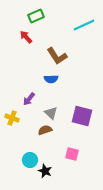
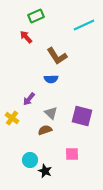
yellow cross: rotated 16 degrees clockwise
pink square: rotated 16 degrees counterclockwise
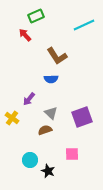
red arrow: moved 1 px left, 2 px up
purple square: moved 1 px down; rotated 35 degrees counterclockwise
black star: moved 3 px right
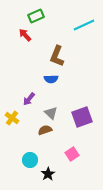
brown L-shape: rotated 55 degrees clockwise
pink square: rotated 32 degrees counterclockwise
black star: moved 3 px down; rotated 16 degrees clockwise
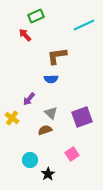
brown L-shape: rotated 60 degrees clockwise
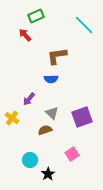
cyan line: rotated 70 degrees clockwise
gray triangle: moved 1 px right
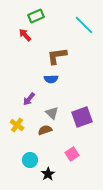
yellow cross: moved 5 px right, 7 px down
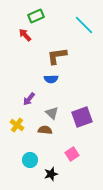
brown semicircle: rotated 24 degrees clockwise
black star: moved 3 px right; rotated 16 degrees clockwise
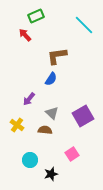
blue semicircle: rotated 56 degrees counterclockwise
purple square: moved 1 px right, 1 px up; rotated 10 degrees counterclockwise
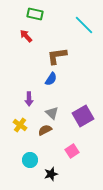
green rectangle: moved 1 px left, 2 px up; rotated 35 degrees clockwise
red arrow: moved 1 px right, 1 px down
purple arrow: rotated 40 degrees counterclockwise
yellow cross: moved 3 px right
brown semicircle: rotated 32 degrees counterclockwise
pink square: moved 3 px up
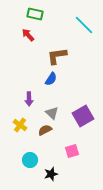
red arrow: moved 2 px right, 1 px up
pink square: rotated 16 degrees clockwise
